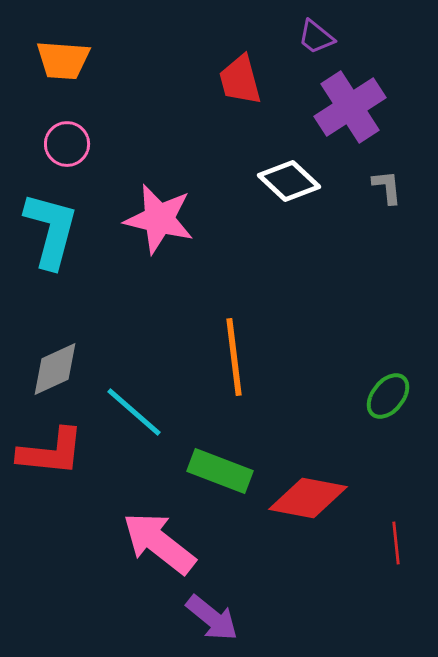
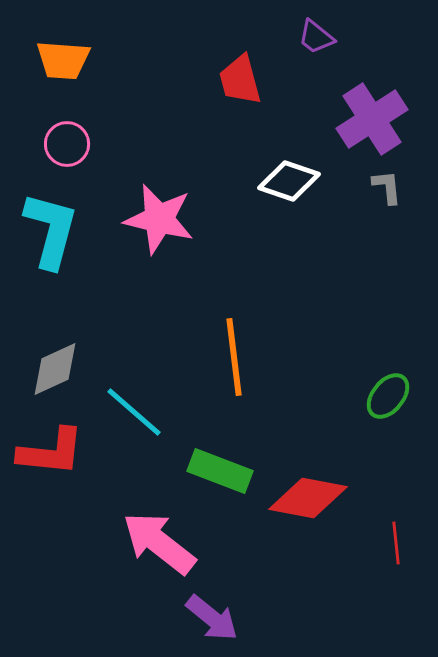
purple cross: moved 22 px right, 12 px down
white diamond: rotated 24 degrees counterclockwise
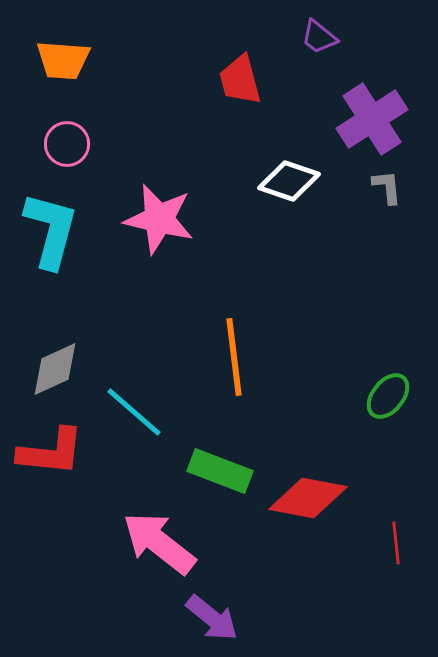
purple trapezoid: moved 3 px right
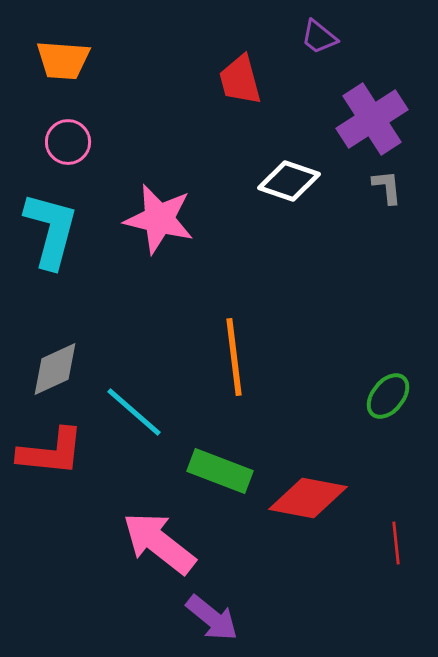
pink circle: moved 1 px right, 2 px up
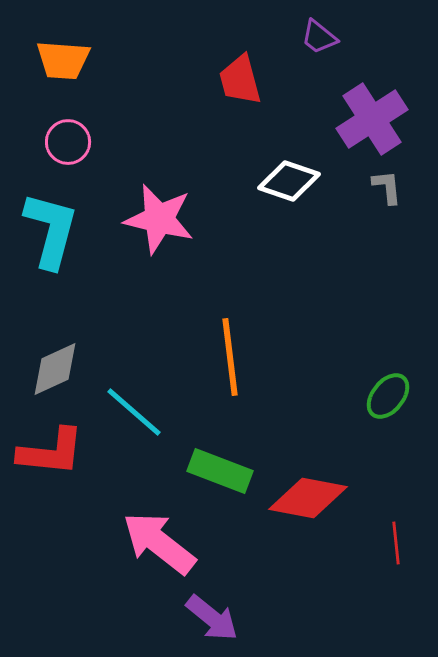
orange line: moved 4 px left
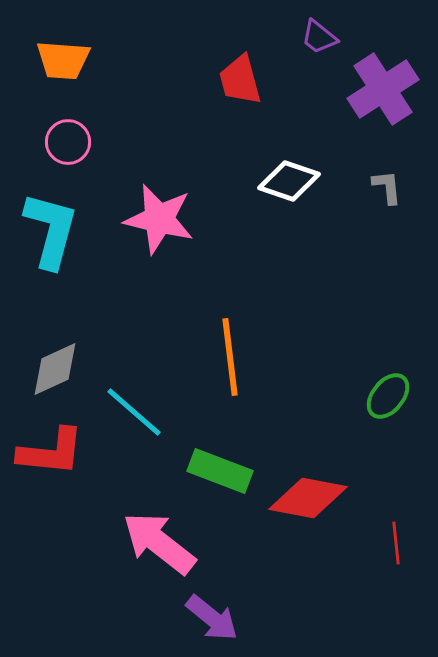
purple cross: moved 11 px right, 30 px up
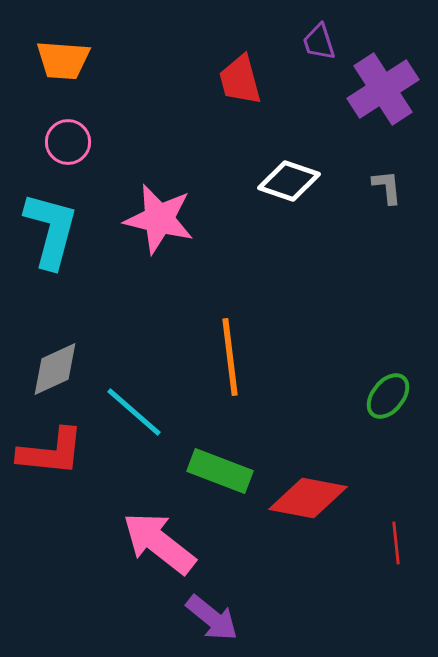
purple trapezoid: moved 5 px down; rotated 33 degrees clockwise
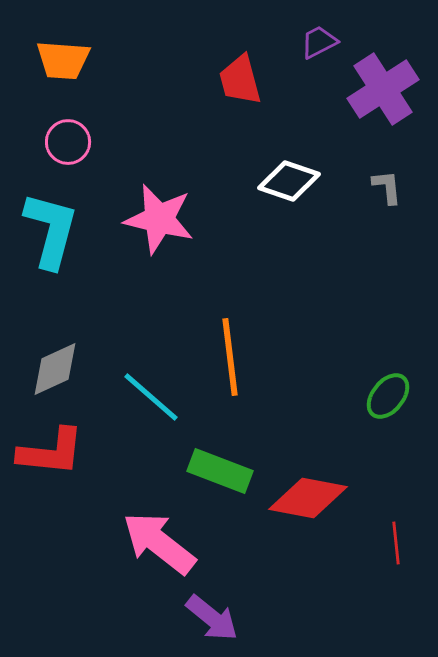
purple trapezoid: rotated 81 degrees clockwise
cyan line: moved 17 px right, 15 px up
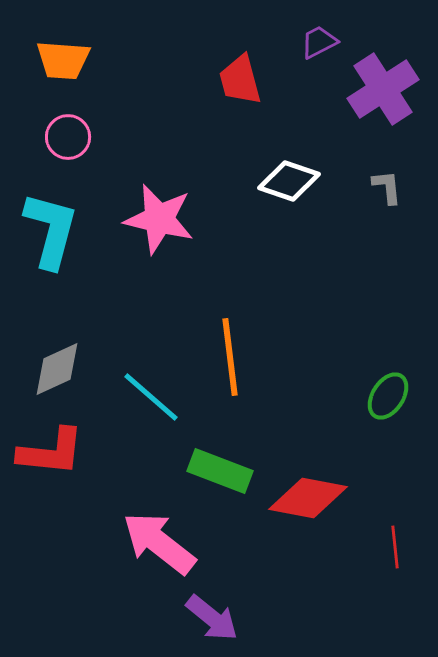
pink circle: moved 5 px up
gray diamond: moved 2 px right
green ellipse: rotated 6 degrees counterclockwise
red line: moved 1 px left, 4 px down
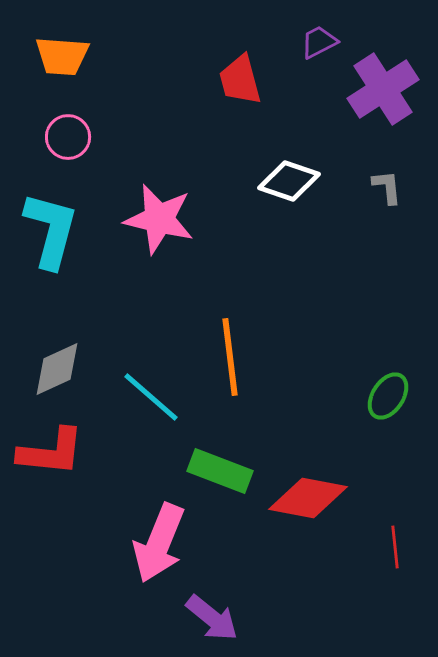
orange trapezoid: moved 1 px left, 4 px up
pink arrow: rotated 106 degrees counterclockwise
